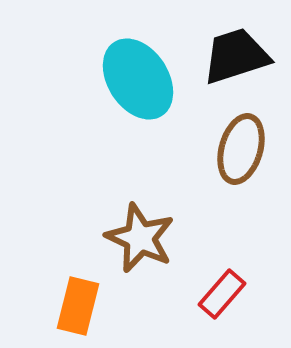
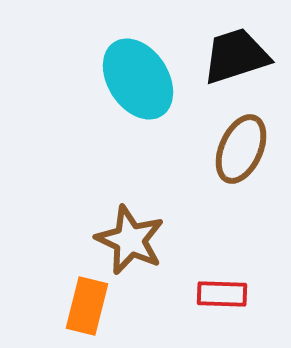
brown ellipse: rotated 8 degrees clockwise
brown star: moved 10 px left, 2 px down
red rectangle: rotated 51 degrees clockwise
orange rectangle: moved 9 px right
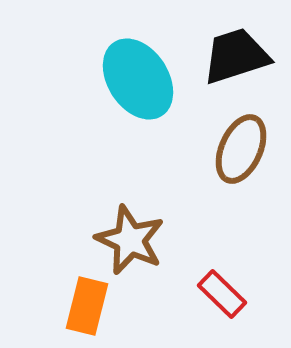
red rectangle: rotated 42 degrees clockwise
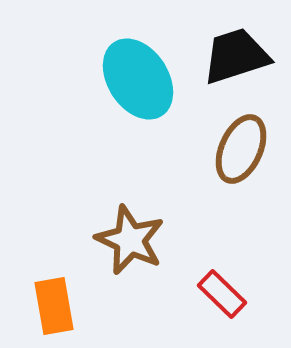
orange rectangle: moved 33 px left; rotated 24 degrees counterclockwise
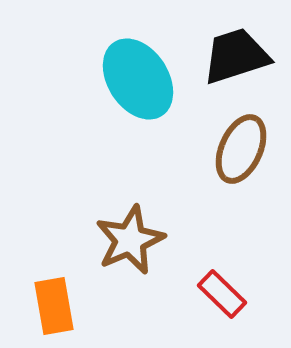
brown star: rotated 24 degrees clockwise
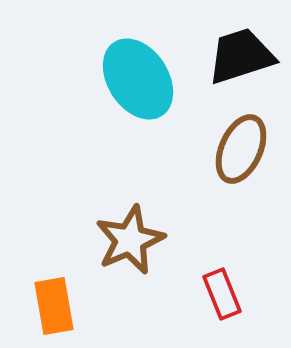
black trapezoid: moved 5 px right
red rectangle: rotated 24 degrees clockwise
